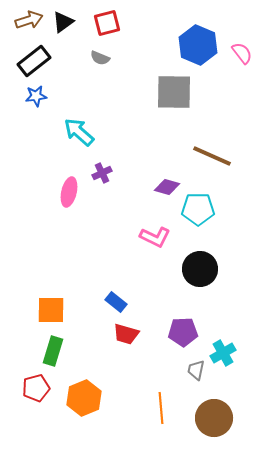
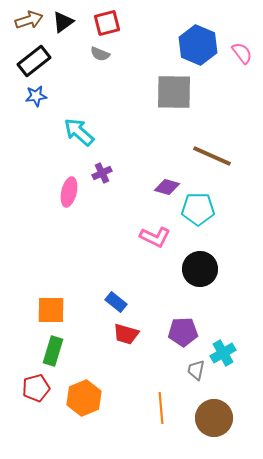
gray semicircle: moved 4 px up
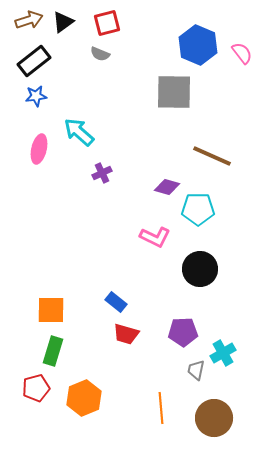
pink ellipse: moved 30 px left, 43 px up
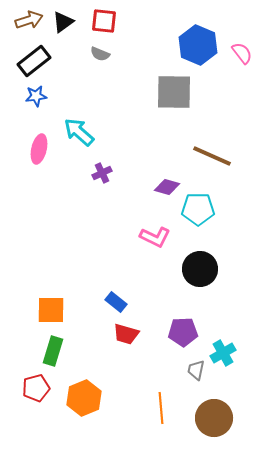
red square: moved 3 px left, 2 px up; rotated 20 degrees clockwise
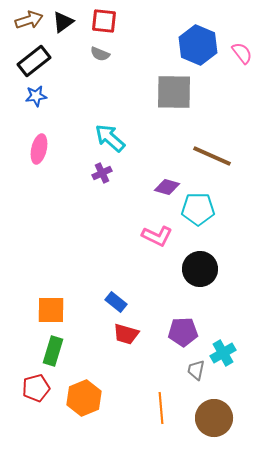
cyan arrow: moved 31 px right, 6 px down
pink L-shape: moved 2 px right, 1 px up
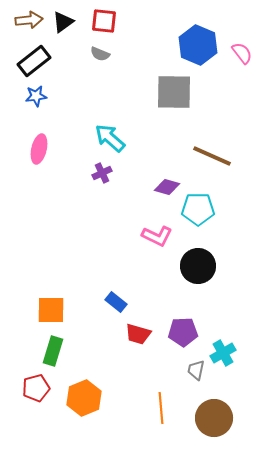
brown arrow: rotated 12 degrees clockwise
black circle: moved 2 px left, 3 px up
red trapezoid: moved 12 px right
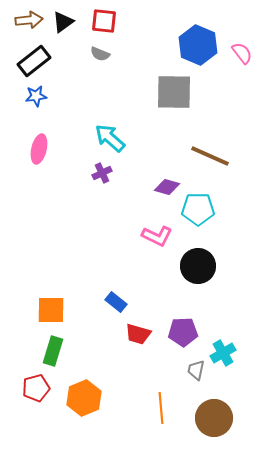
brown line: moved 2 px left
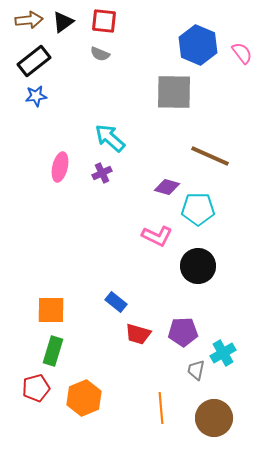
pink ellipse: moved 21 px right, 18 px down
